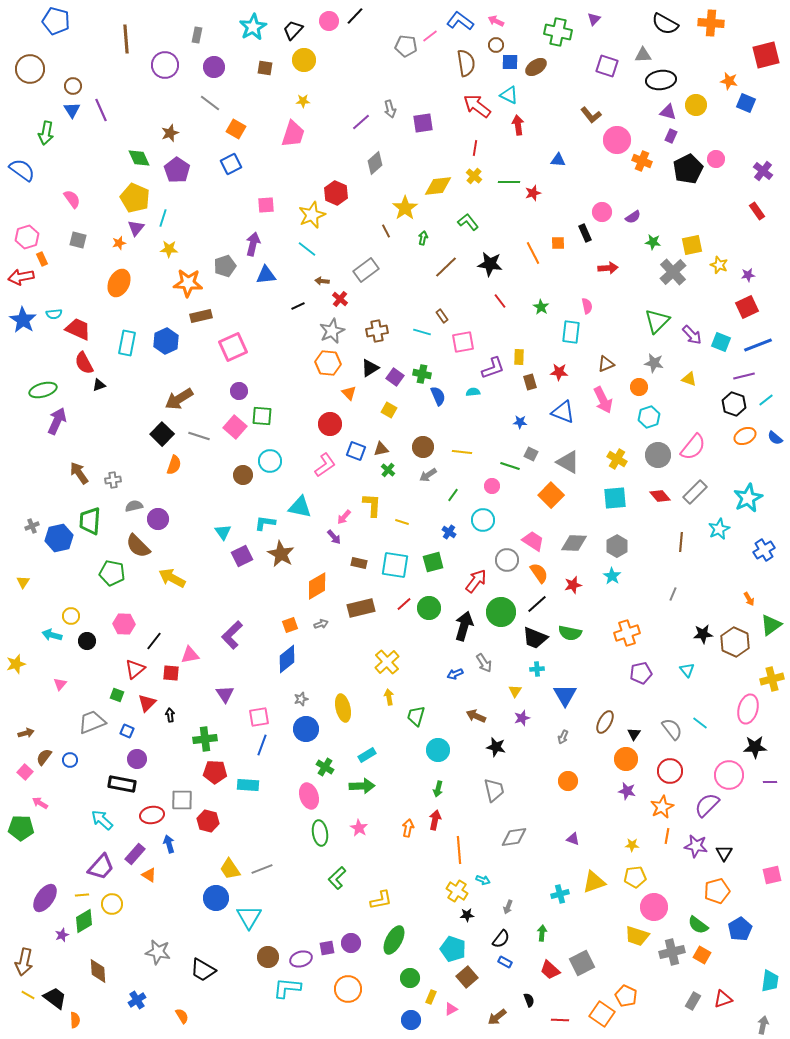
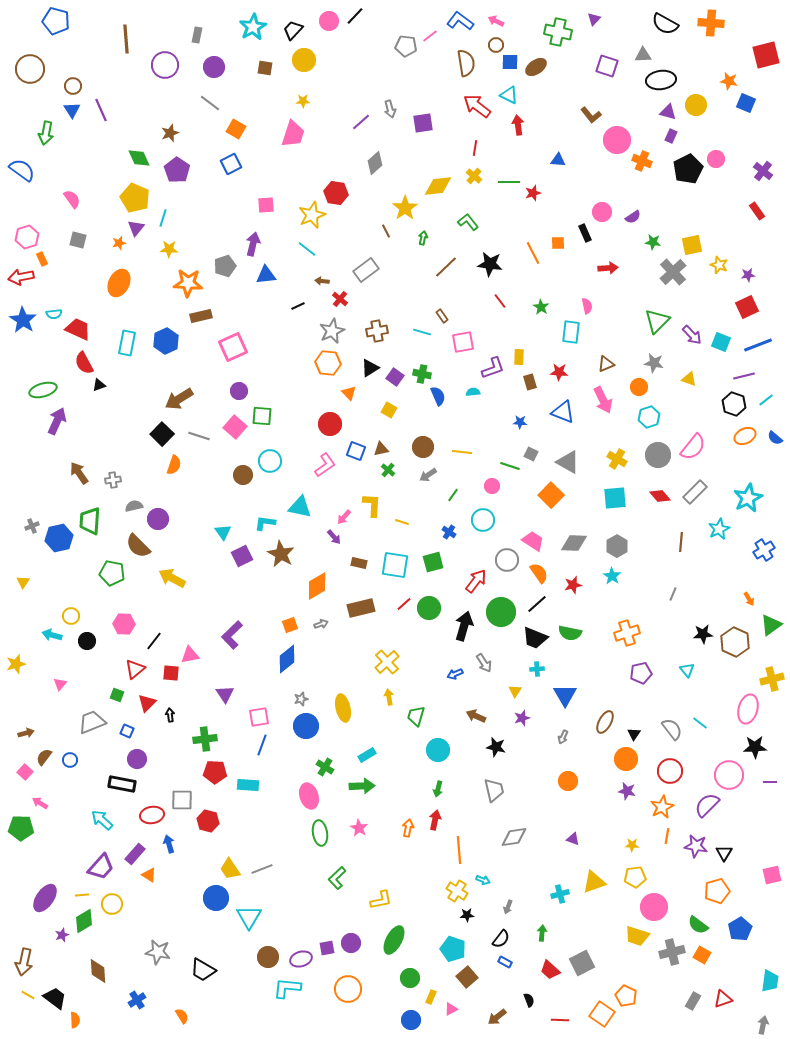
red hexagon at (336, 193): rotated 15 degrees counterclockwise
blue circle at (306, 729): moved 3 px up
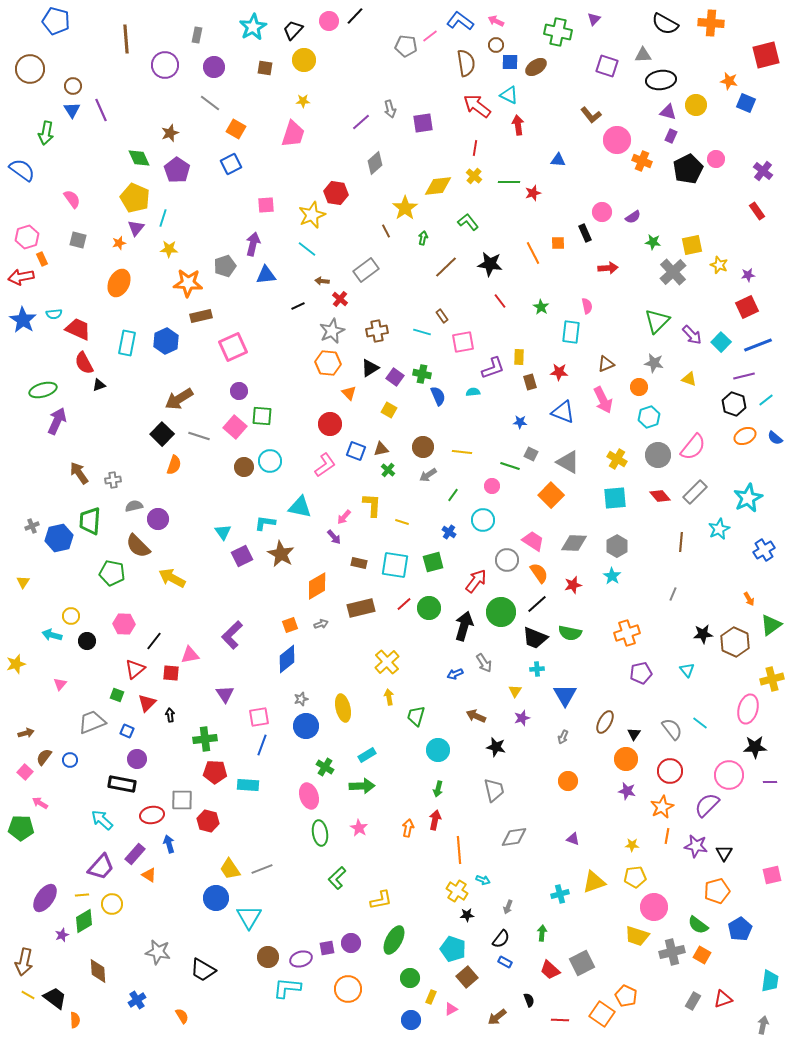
cyan square at (721, 342): rotated 24 degrees clockwise
brown circle at (243, 475): moved 1 px right, 8 px up
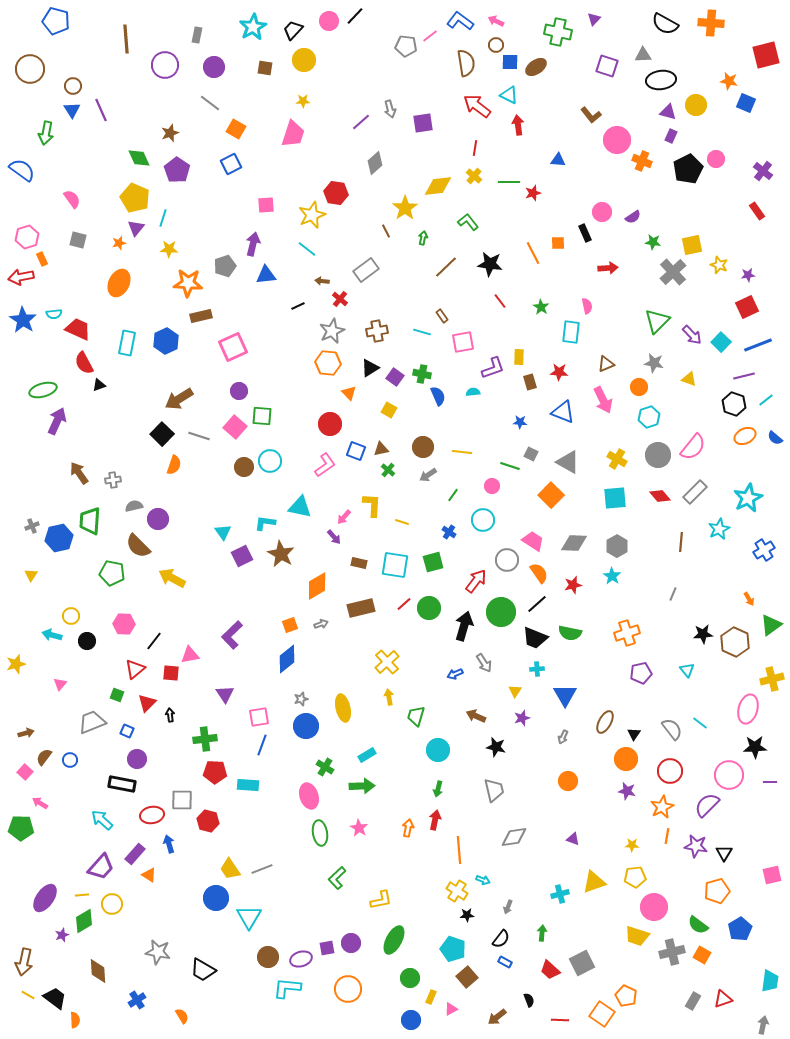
yellow triangle at (23, 582): moved 8 px right, 7 px up
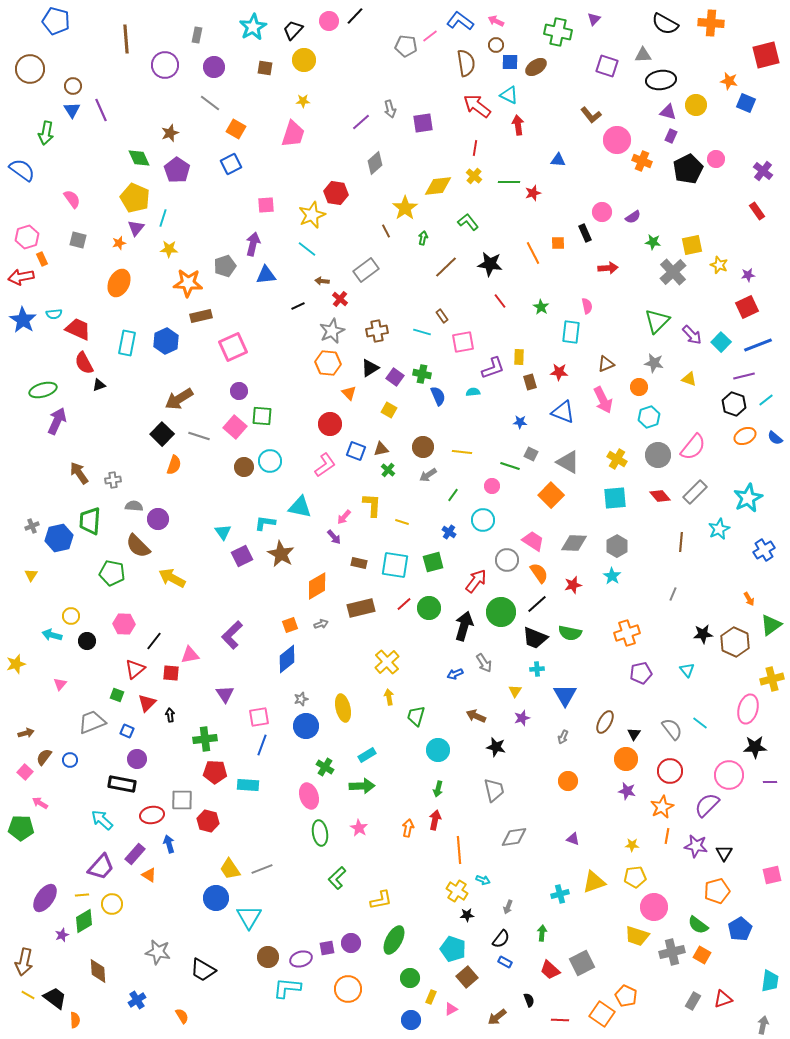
gray semicircle at (134, 506): rotated 18 degrees clockwise
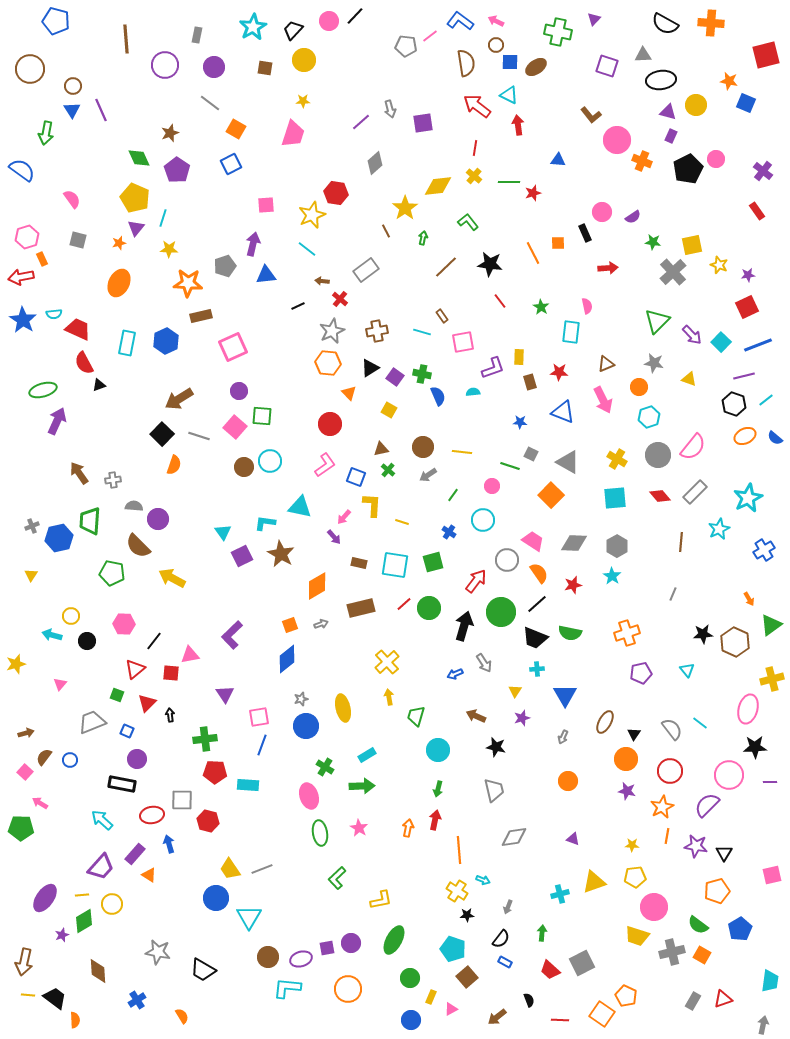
blue square at (356, 451): moved 26 px down
yellow line at (28, 995): rotated 24 degrees counterclockwise
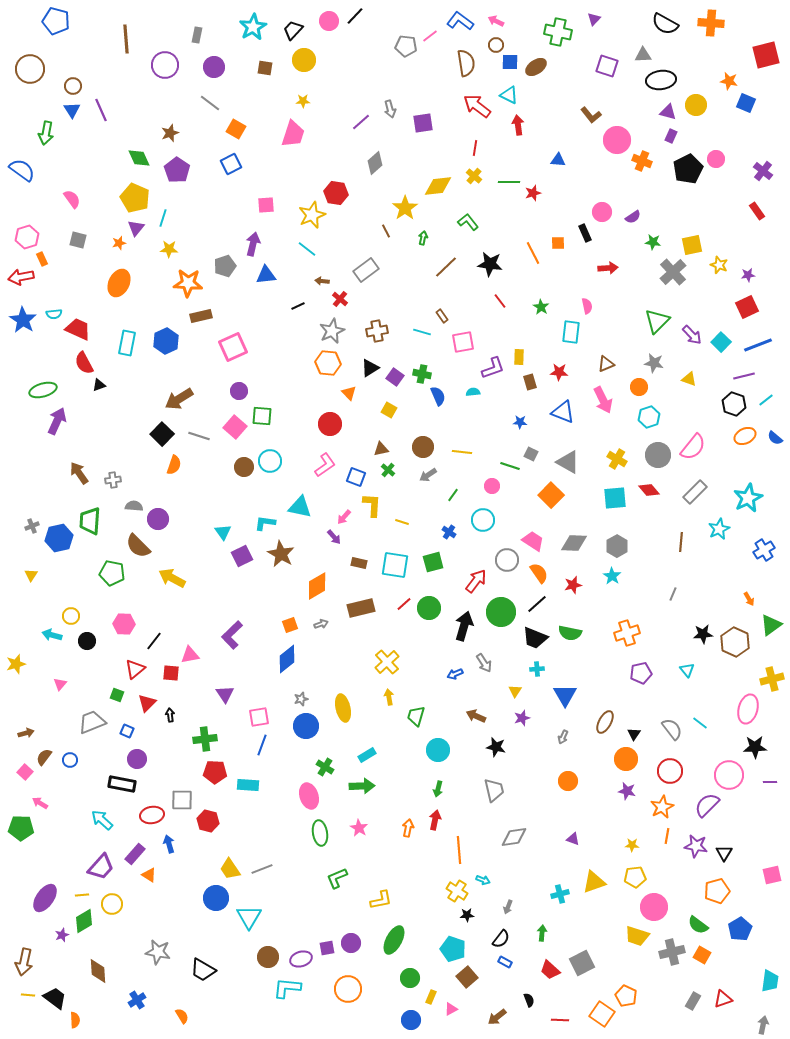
red diamond at (660, 496): moved 11 px left, 6 px up
green L-shape at (337, 878): rotated 20 degrees clockwise
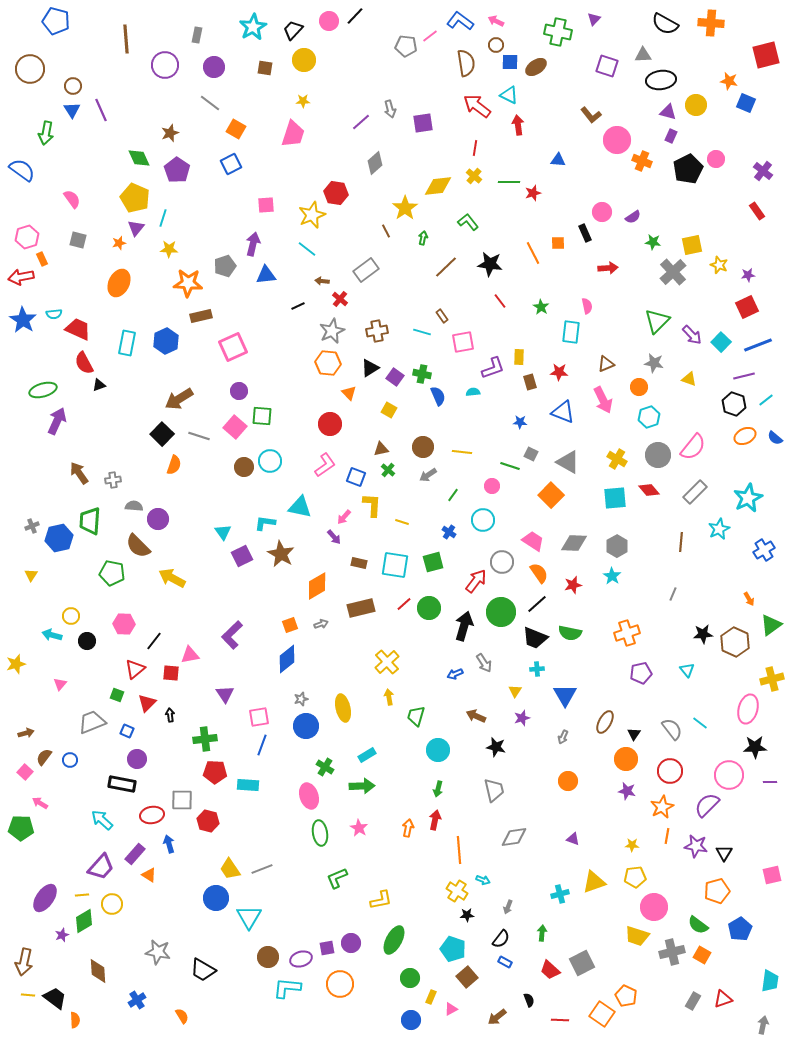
gray circle at (507, 560): moved 5 px left, 2 px down
orange circle at (348, 989): moved 8 px left, 5 px up
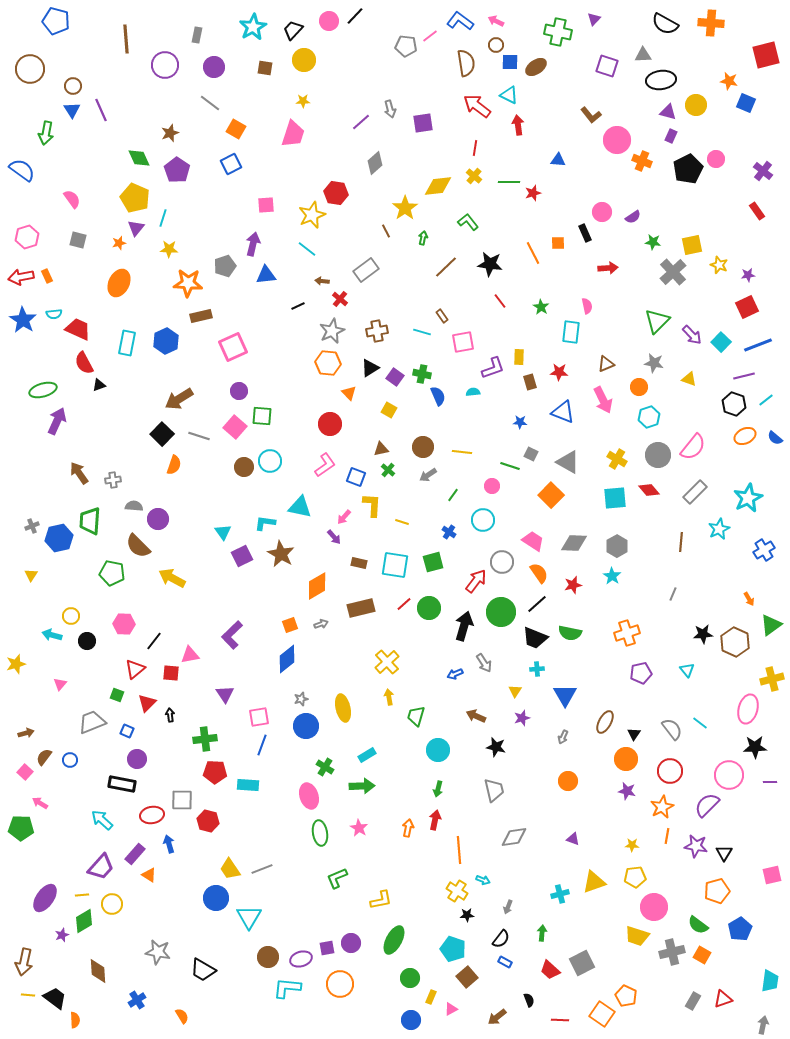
orange rectangle at (42, 259): moved 5 px right, 17 px down
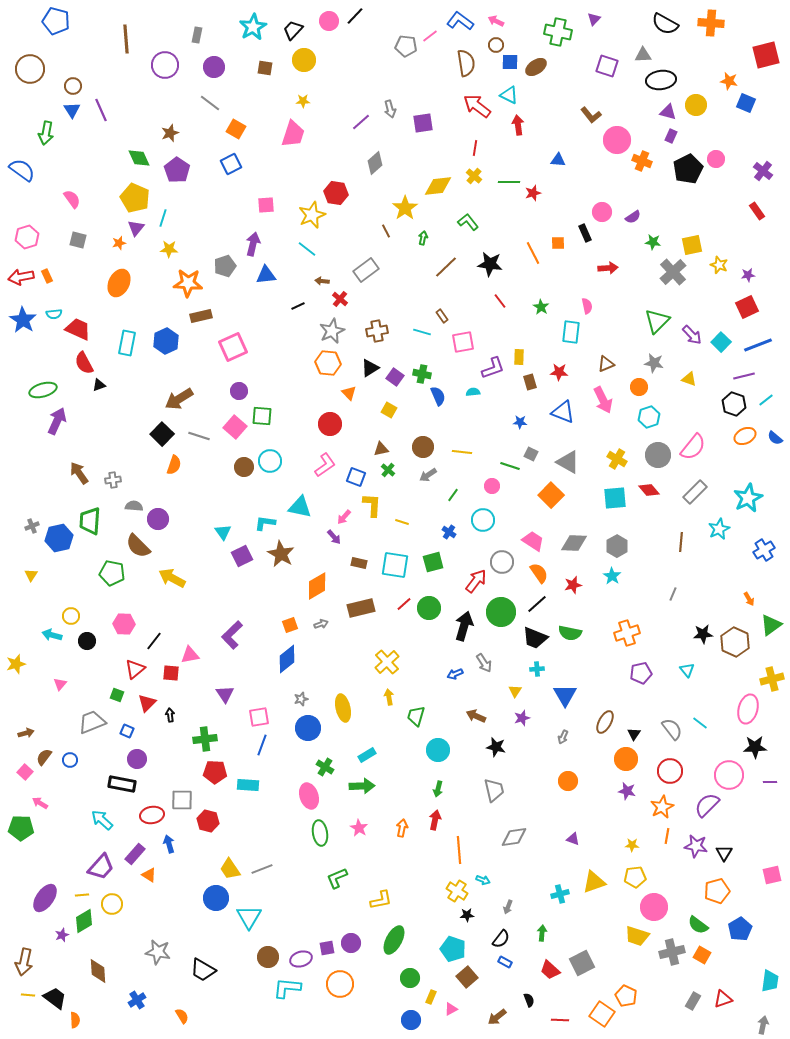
blue circle at (306, 726): moved 2 px right, 2 px down
orange arrow at (408, 828): moved 6 px left
